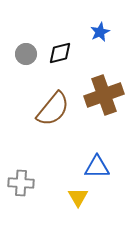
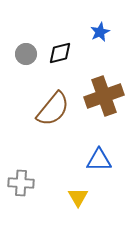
brown cross: moved 1 px down
blue triangle: moved 2 px right, 7 px up
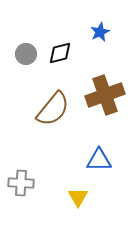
brown cross: moved 1 px right, 1 px up
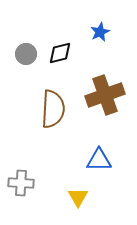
brown semicircle: rotated 36 degrees counterclockwise
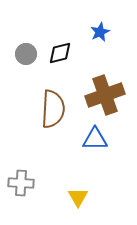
blue triangle: moved 4 px left, 21 px up
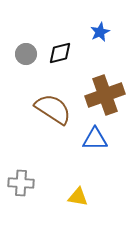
brown semicircle: rotated 60 degrees counterclockwise
yellow triangle: rotated 50 degrees counterclockwise
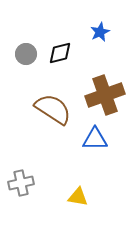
gray cross: rotated 15 degrees counterclockwise
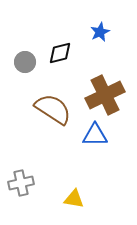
gray circle: moved 1 px left, 8 px down
brown cross: rotated 6 degrees counterclockwise
blue triangle: moved 4 px up
yellow triangle: moved 4 px left, 2 px down
